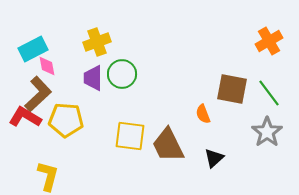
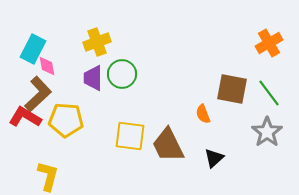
orange cross: moved 2 px down
cyan rectangle: rotated 36 degrees counterclockwise
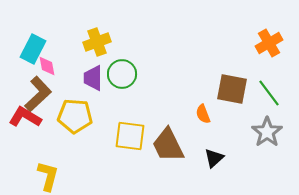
yellow pentagon: moved 9 px right, 4 px up
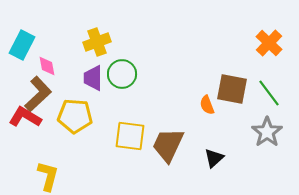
orange cross: rotated 16 degrees counterclockwise
cyan rectangle: moved 11 px left, 4 px up
orange semicircle: moved 4 px right, 9 px up
brown trapezoid: rotated 51 degrees clockwise
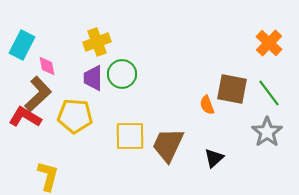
yellow square: rotated 8 degrees counterclockwise
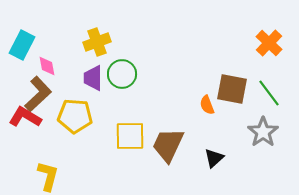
gray star: moved 4 px left
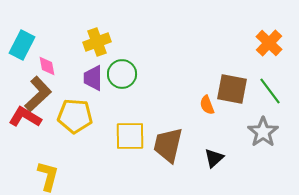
green line: moved 1 px right, 2 px up
brown trapezoid: rotated 12 degrees counterclockwise
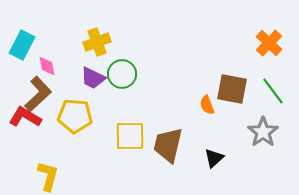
purple trapezoid: rotated 64 degrees counterclockwise
green line: moved 3 px right
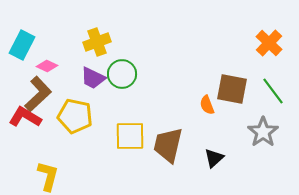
pink diamond: rotated 55 degrees counterclockwise
yellow pentagon: rotated 8 degrees clockwise
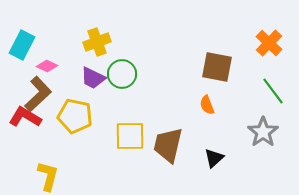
brown square: moved 15 px left, 22 px up
